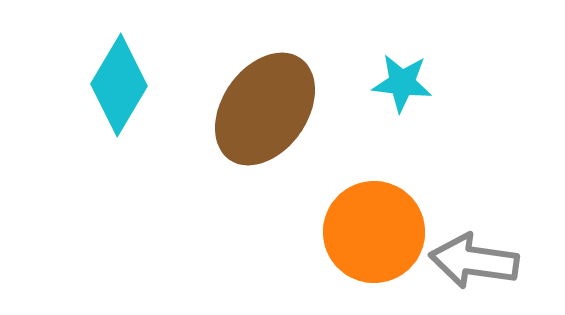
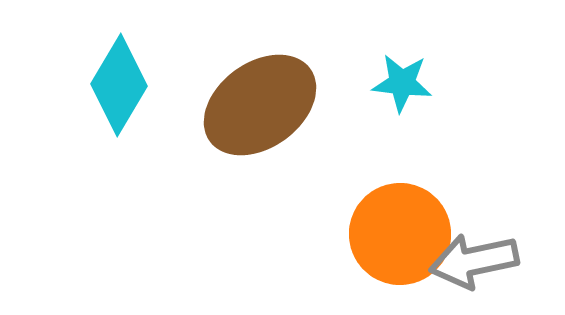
brown ellipse: moved 5 px left, 4 px up; rotated 19 degrees clockwise
orange circle: moved 26 px right, 2 px down
gray arrow: rotated 20 degrees counterclockwise
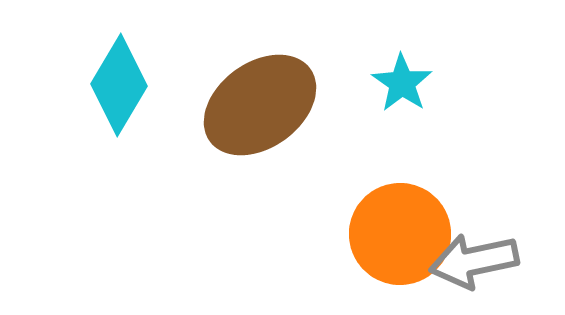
cyan star: rotated 28 degrees clockwise
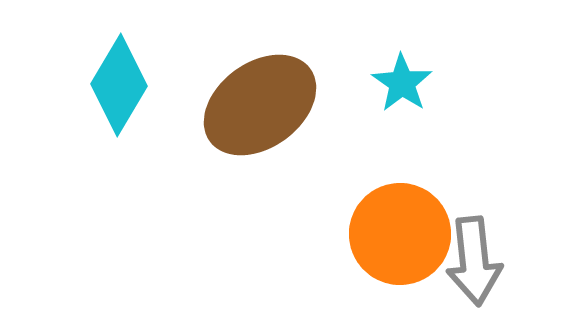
gray arrow: rotated 84 degrees counterclockwise
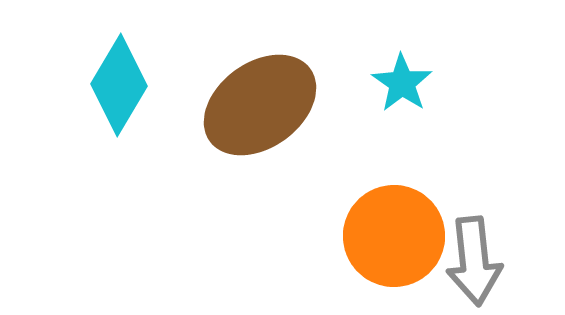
orange circle: moved 6 px left, 2 px down
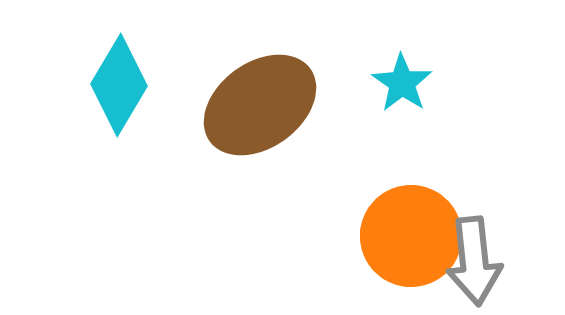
orange circle: moved 17 px right
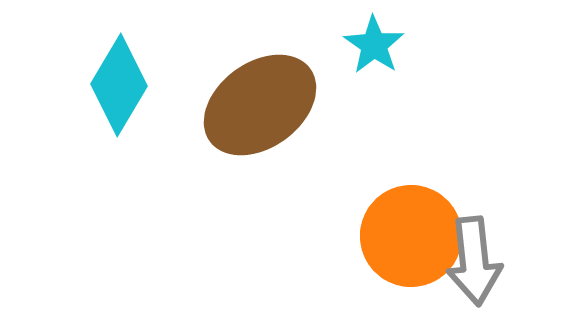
cyan star: moved 28 px left, 38 px up
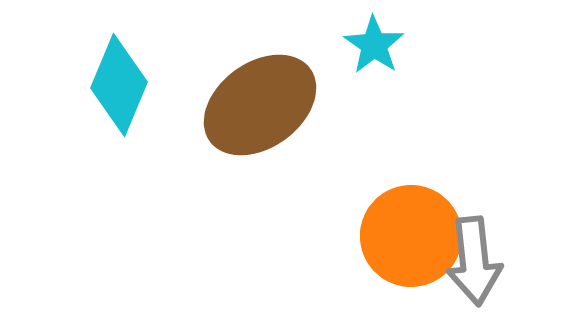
cyan diamond: rotated 8 degrees counterclockwise
